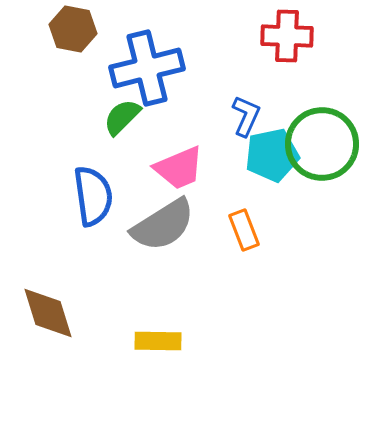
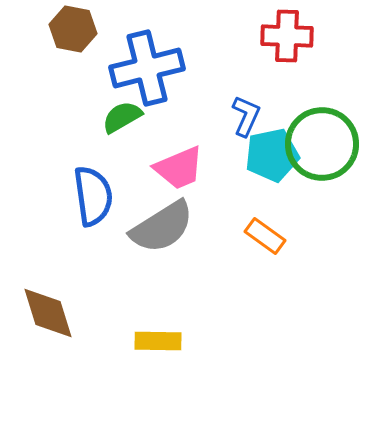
green semicircle: rotated 15 degrees clockwise
gray semicircle: moved 1 px left, 2 px down
orange rectangle: moved 21 px right, 6 px down; rotated 33 degrees counterclockwise
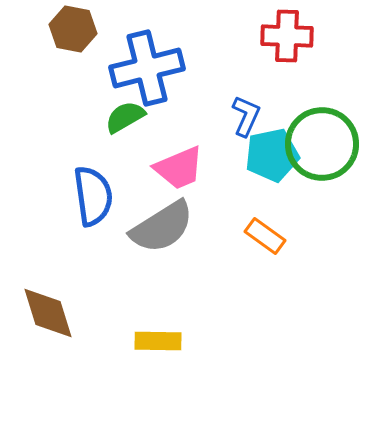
green semicircle: moved 3 px right
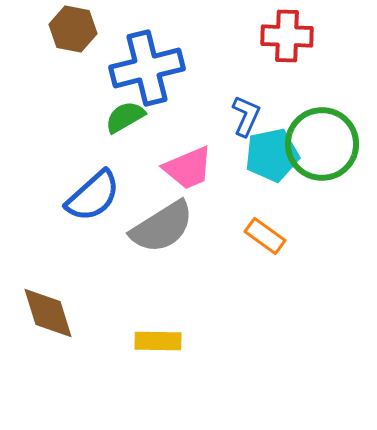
pink trapezoid: moved 9 px right
blue semicircle: rotated 56 degrees clockwise
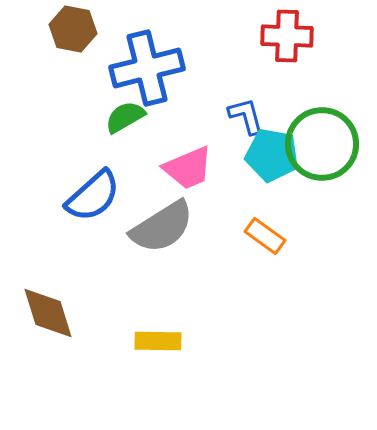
blue L-shape: rotated 39 degrees counterclockwise
cyan pentagon: rotated 22 degrees clockwise
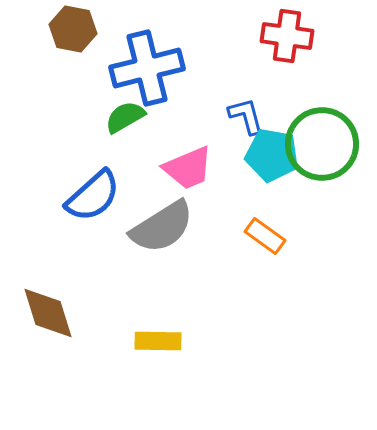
red cross: rotated 6 degrees clockwise
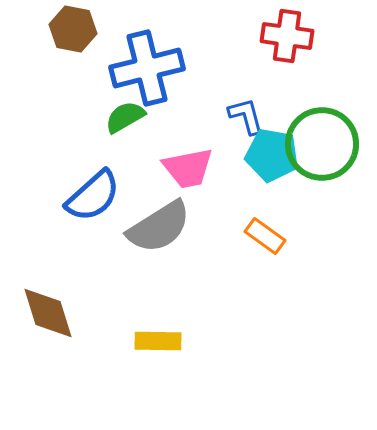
pink trapezoid: rotated 12 degrees clockwise
gray semicircle: moved 3 px left
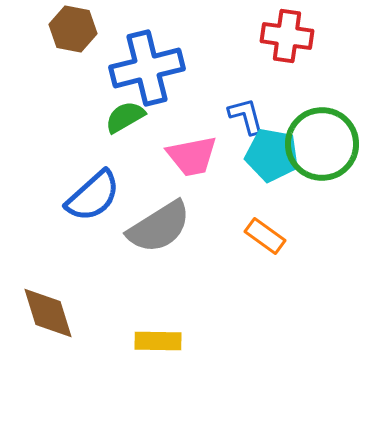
pink trapezoid: moved 4 px right, 12 px up
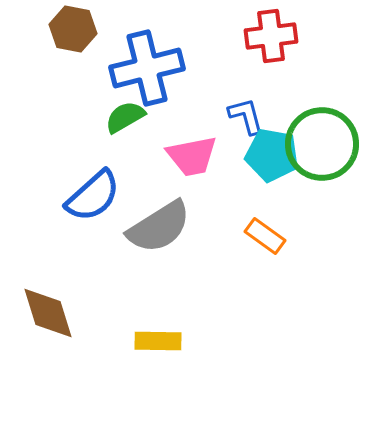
red cross: moved 16 px left; rotated 15 degrees counterclockwise
